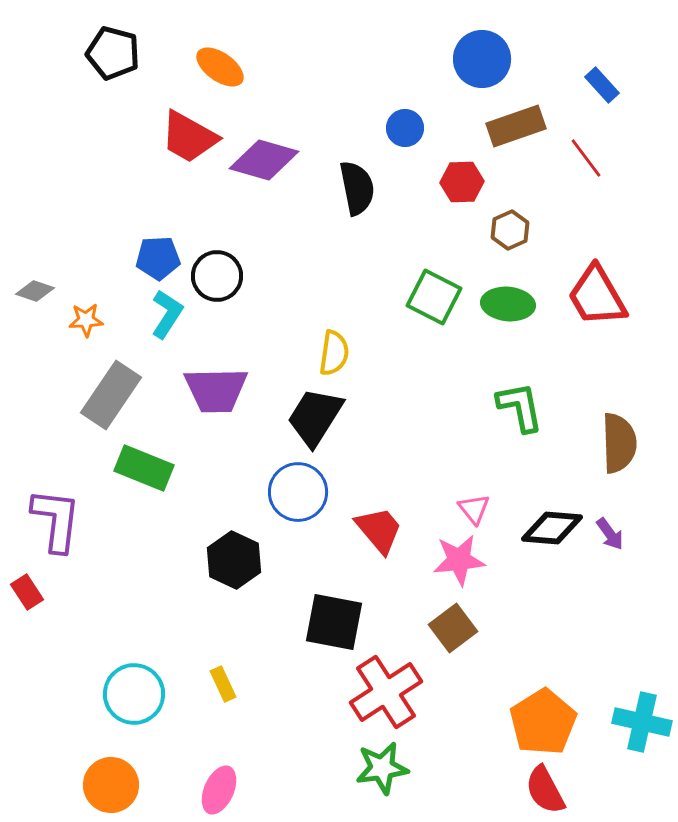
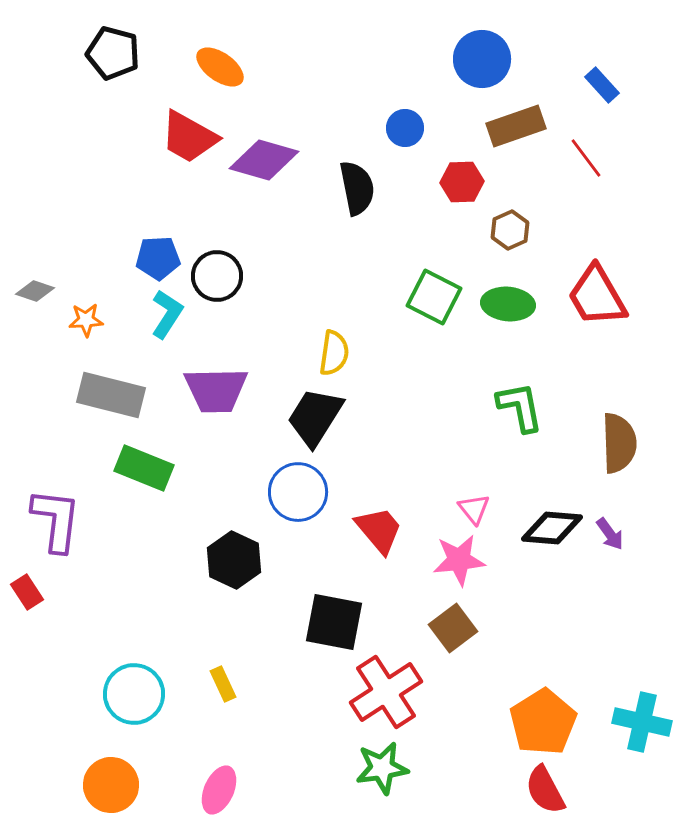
gray rectangle at (111, 395): rotated 70 degrees clockwise
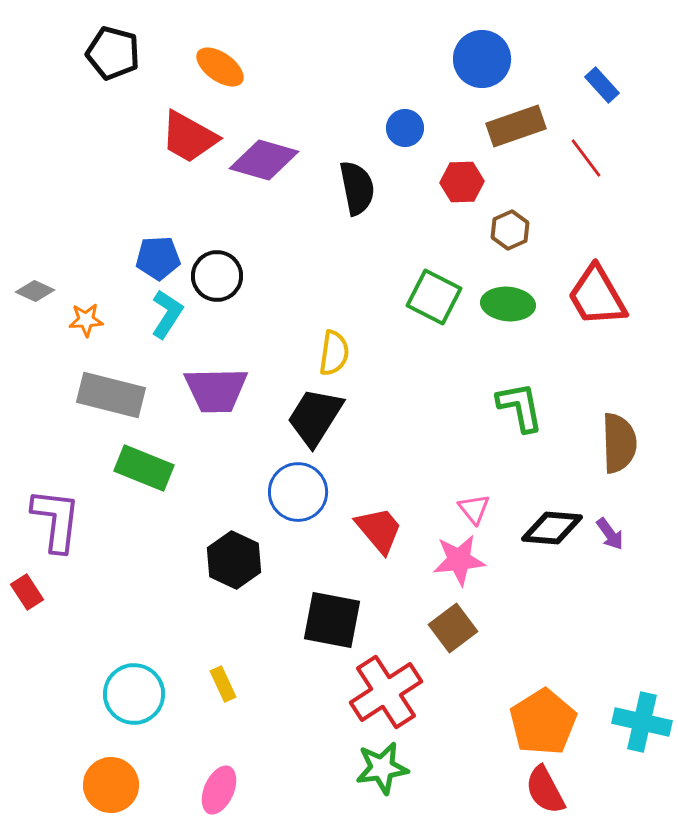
gray diamond at (35, 291): rotated 6 degrees clockwise
black square at (334, 622): moved 2 px left, 2 px up
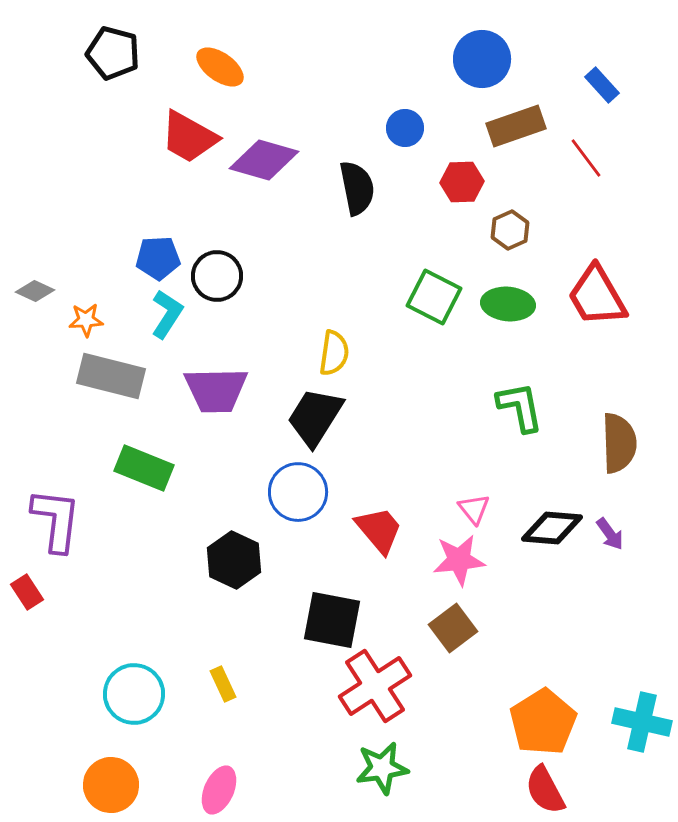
gray rectangle at (111, 395): moved 19 px up
red cross at (386, 692): moved 11 px left, 6 px up
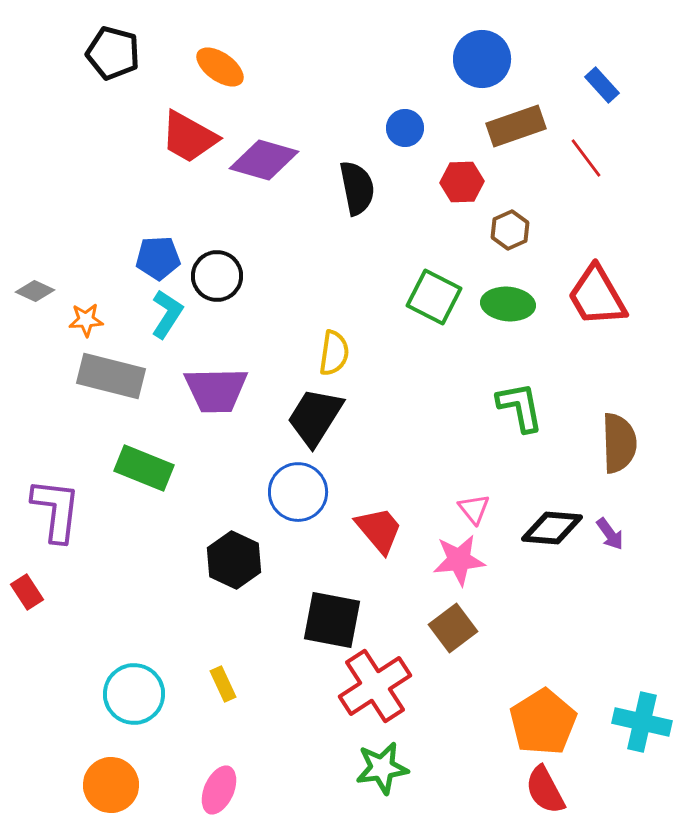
purple L-shape at (56, 520): moved 10 px up
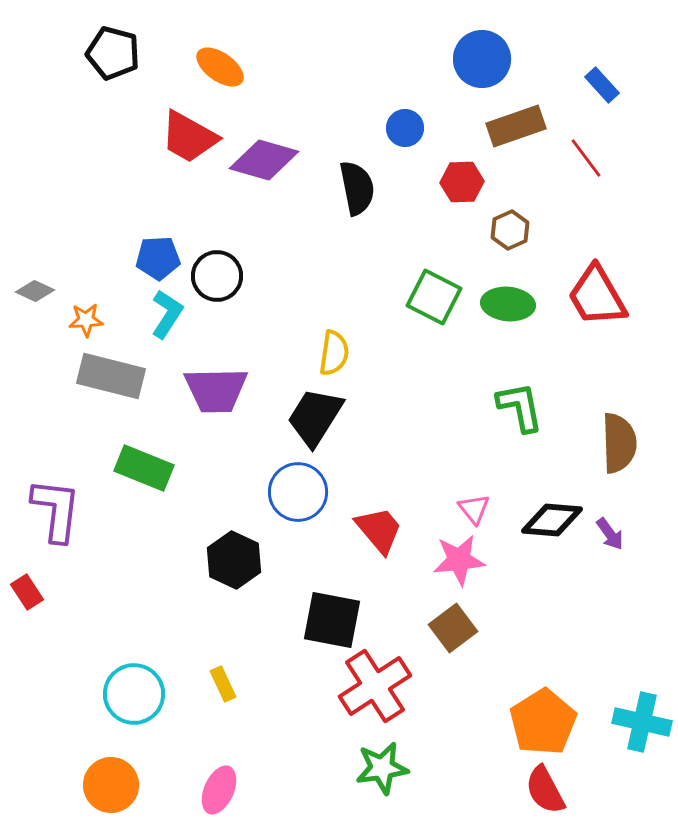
black diamond at (552, 528): moved 8 px up
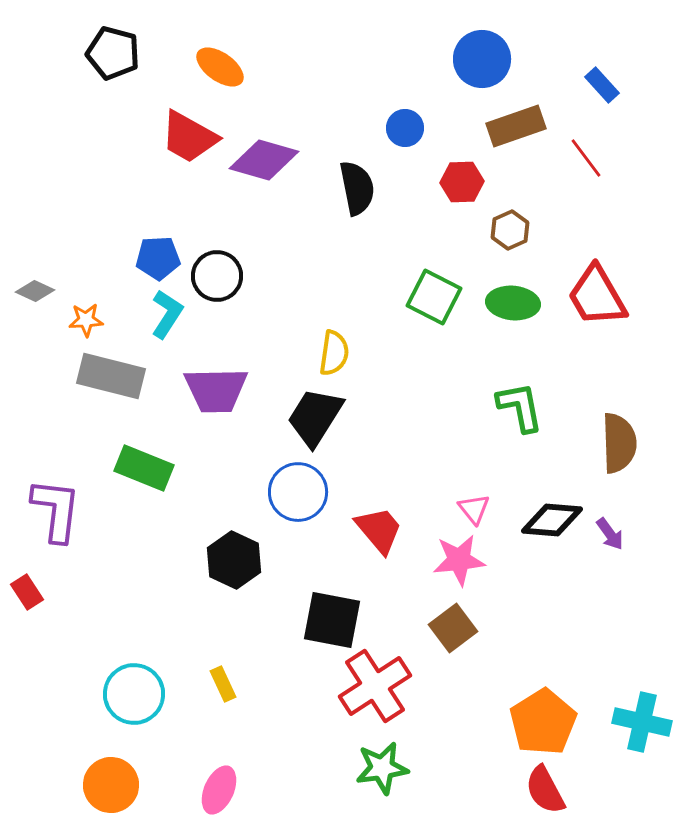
green ellipse at (508, 304): moved 5 px right, 1 px up
